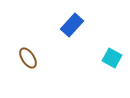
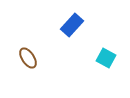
cyan square: moved 6 px left
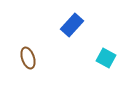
brown ellipse: rotated 15 degrees clockwise
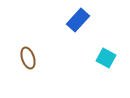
blue rectangle: moved 6 px right, 5 px up
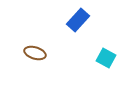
brown ellipse: moved 7 px right, 5 px up; rotated 55 degrees counterclockwise
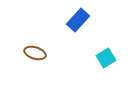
cyan square: rotated 30 degrees clockwise
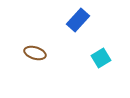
cyan square: moved 5 px left
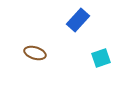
cyan square: rotated 12 degrees clockwise
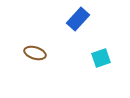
blue rectangle: moved 1 px up
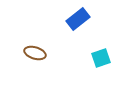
blue rectangle: rotated 10 degrees clockwise
